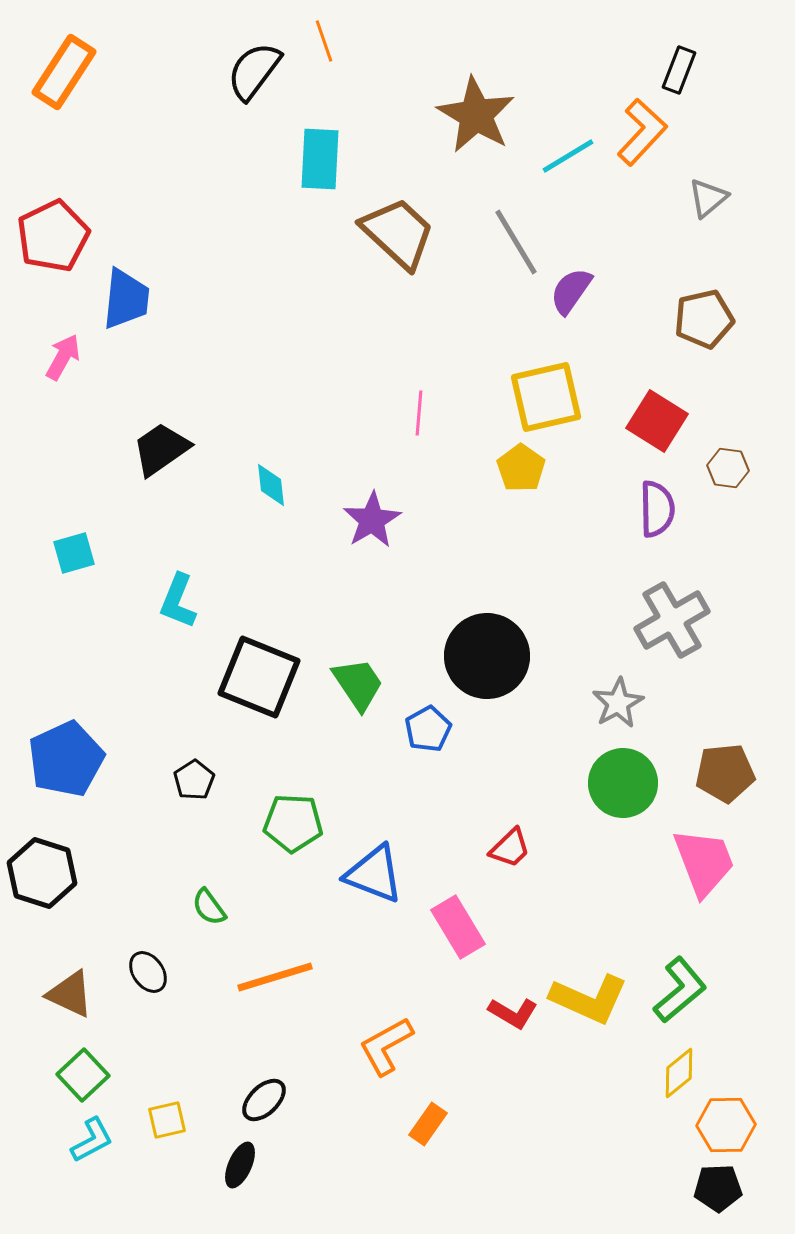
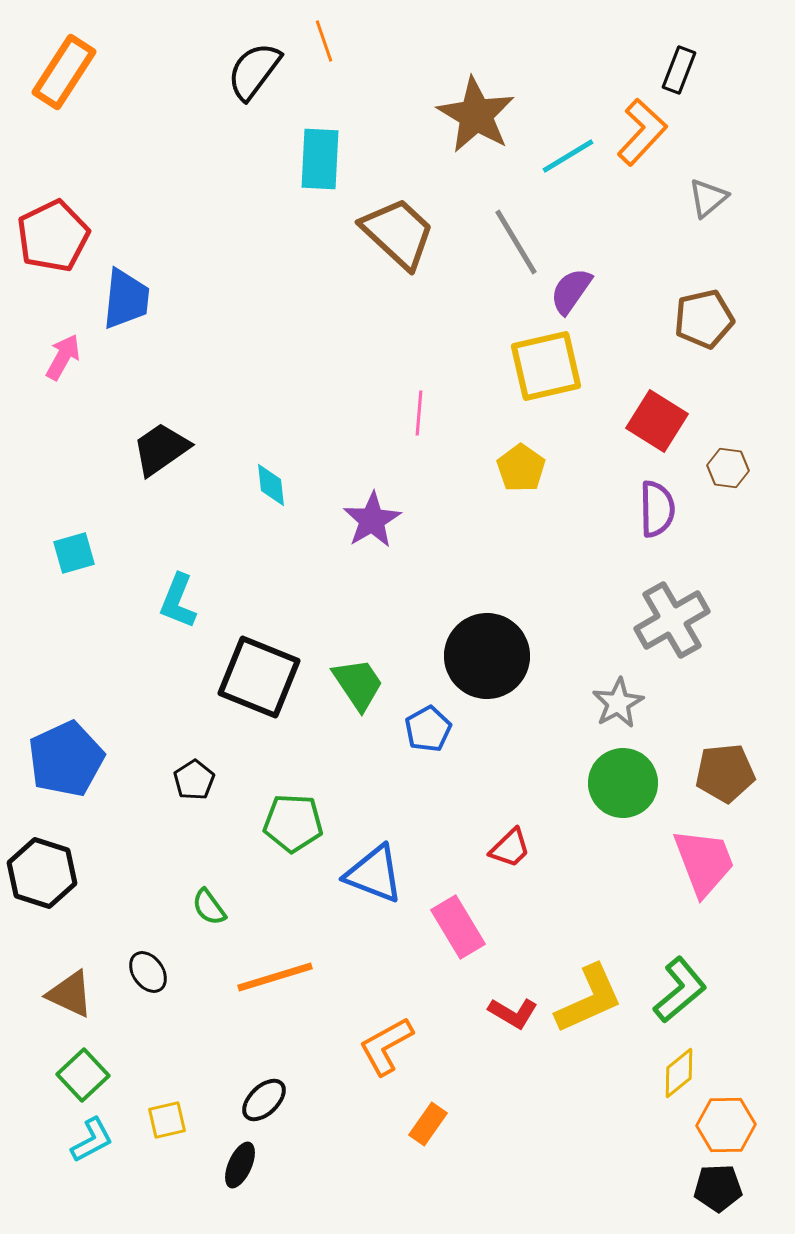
yellow square at (546, 397): moved 31 px up
yellow L-shape at (589, 999): rotated 48 degrees counterclockwise
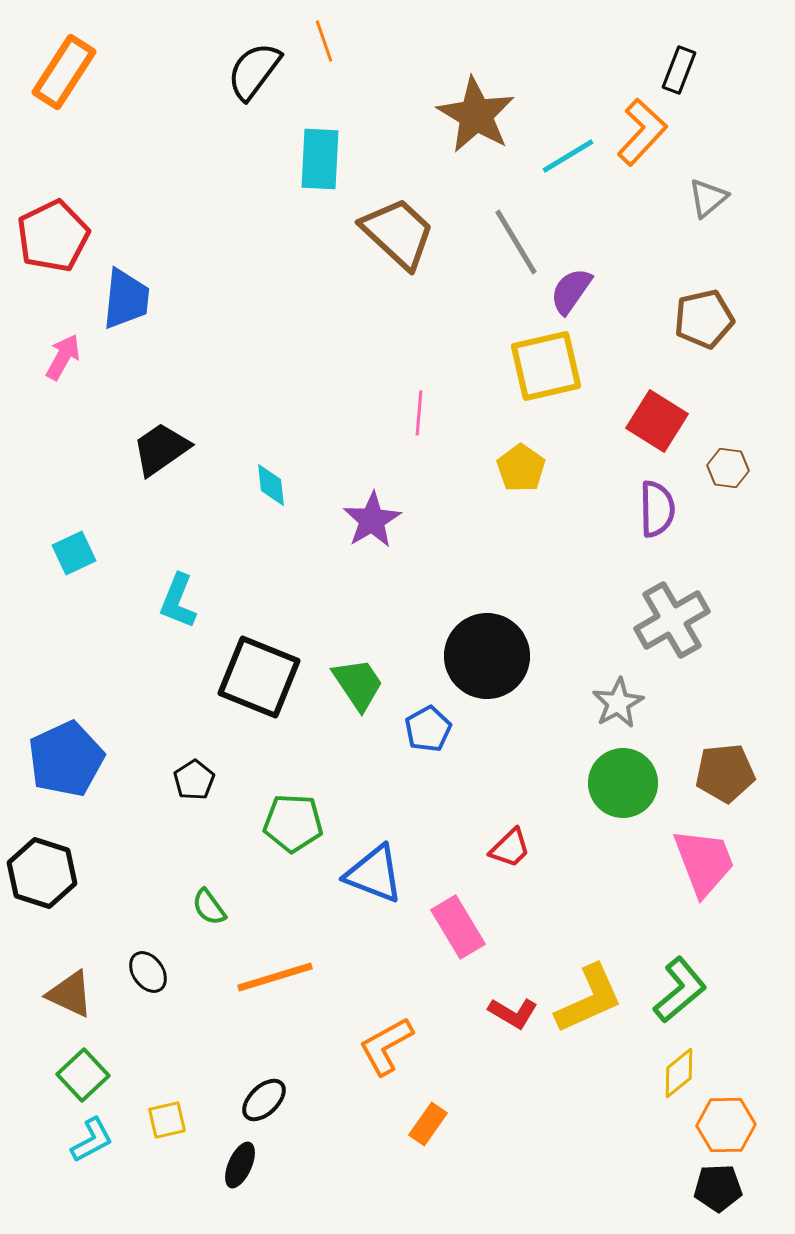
cyan square at (74, 553): rotated 9 degrees counterclockwise
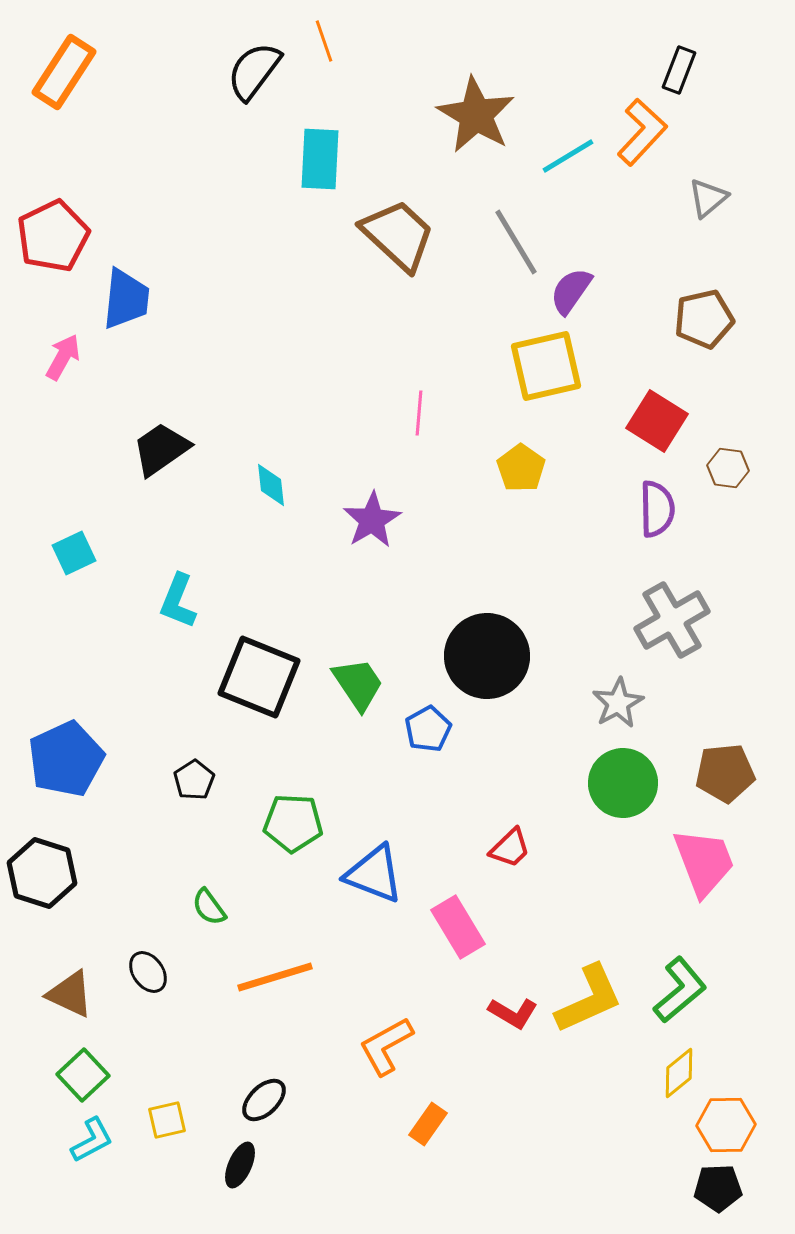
brown trapezoid at (398, 233): moved 2 px down
